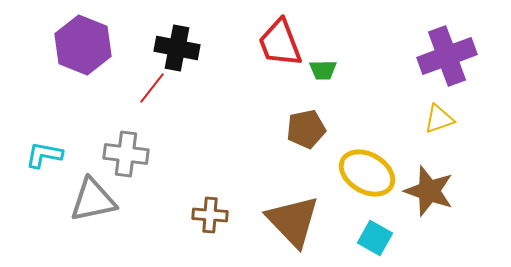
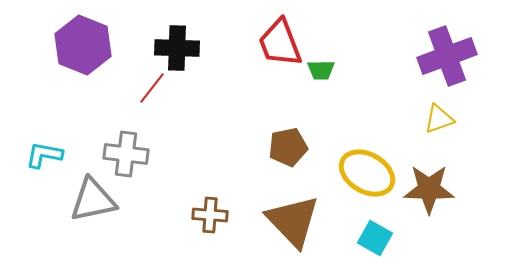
black cross: rotated 9 degrees counterclockwise
green trapezoid: moved 2 px left
brown pentagon: moved 18 px left, 18 px down
brown star: moved 2 px up; rotated 18 degrees counterclockwise
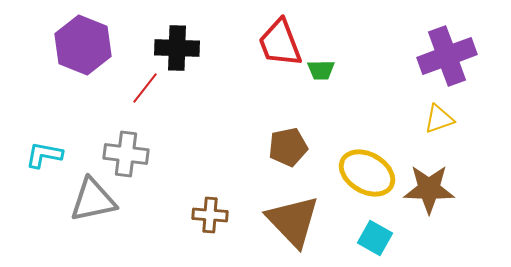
red line: moved 7 px left
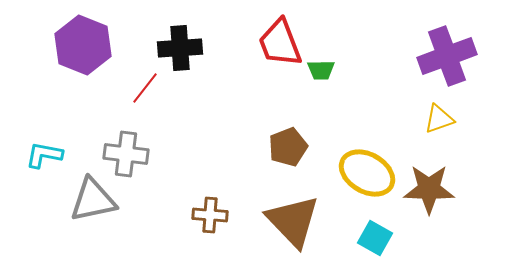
black cross: moved 3 px right; rotated 6 degrees counterclockwise
brown pentagon: rotated 9 degrees counterclockwise
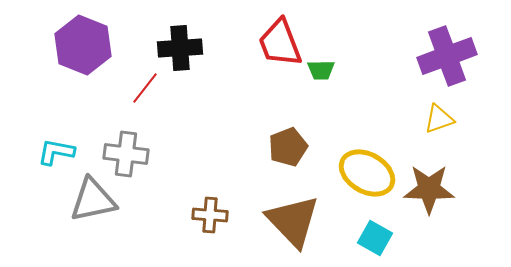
cyan L-shape: moved 12 px right, 3 px up
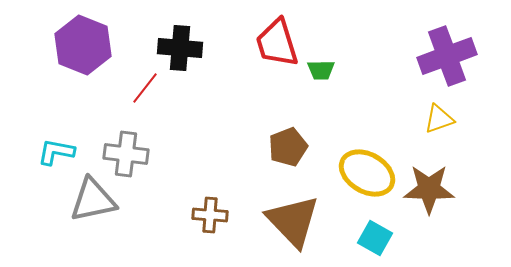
red trapezoid: moved 3 px left; rotated 4 degrees clockwise
black cross: rotated 9 degrees clockwise
